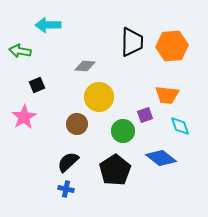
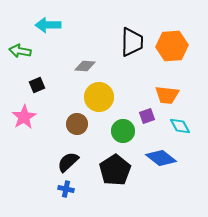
purple square: moved 2 px right, 1 px down
cyan diamond: rotated 10 degrees counterclockwise
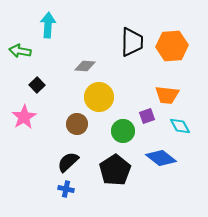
cyan arrow: rotated 95 degrees clockwise
black square: rotated 21 degrees counterclockwise
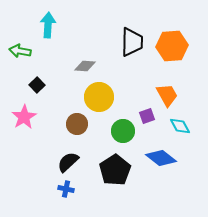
orange trapezoid: rotated 125 degrees counterclockwise
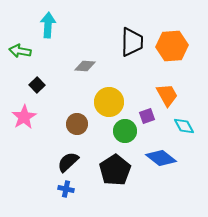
yellow circle: moved 10 px right, 5 px down
cyan diamond: moved 4 px right
green circle: moved 2 px right
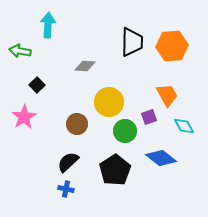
purple square: moved 2 px right, 1 px down
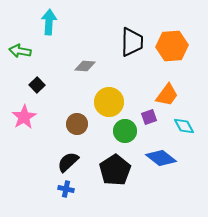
cyan arrow: moved 1 px right, 3 px up
orange trapezoid: rotated 65 degrees clockwise
